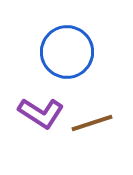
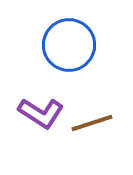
blue circle: moved 2 px right, 7 px up
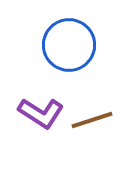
brown line: moved 3 px up
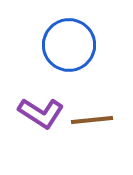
brown line: rotated 12 degrees clockwise
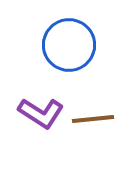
brown line: moved 1 px right, 1 px up
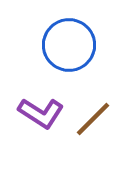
brown line: rotated 39 degrees counterclockwise
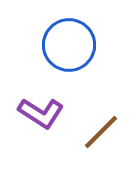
brown line: moved 8 px right, 13 px down
